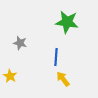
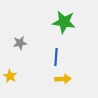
green star: moved 3 px left
gray star: rotated 24 degrees counterclockwise
yellow arrow: rotated 126 degrees clockwise
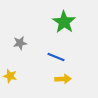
green star: rotated 25 degrees clockwise
blue line: rotated 72 degrees counterclockwise
yellow star: rotated 16 degrees counterclockwise
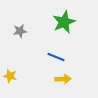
green star: rotated 15 degrees clockwise
gray star: moved 12 px up
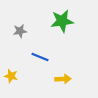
green star: moved 2 px left, 1 px up; rotated 15 degrees clockwise
blue line: moved 16 px left
yellow star: moved 1 px right
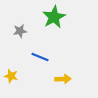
green star: moved 8 px left, 4 px up; rotated 20 degrees counterclockwise
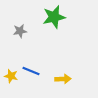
green star: rotated 15 degrees clockwise
blue line: moved 9 px left, 14 px down
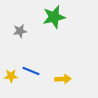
yellow star: rotated 16 degrees counterclockwise
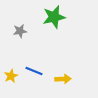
blue line: moved 3 px right
yellow star: rotated 24 degrees counterclockwise
